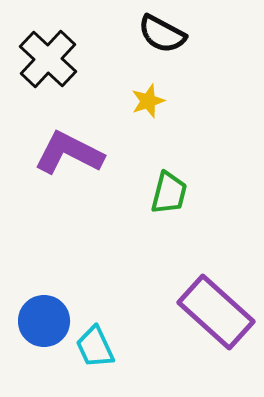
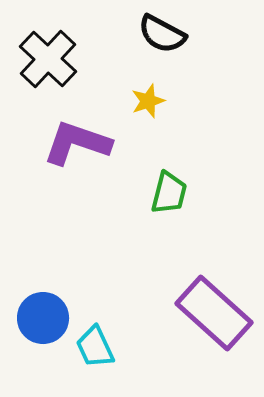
purple L-shape: moved 8 px right, 10 px up; rotated 8 degrees counterclockwise
purple rectangle: moved 2 px left, 1 px down
blue circle: moved 1 px left, 3 px up
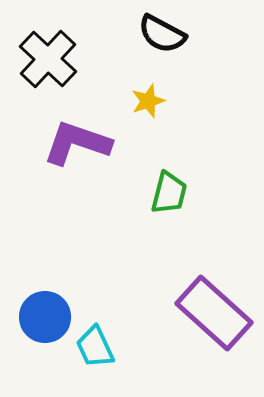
blue circle: moved 2 px right, 1 px up
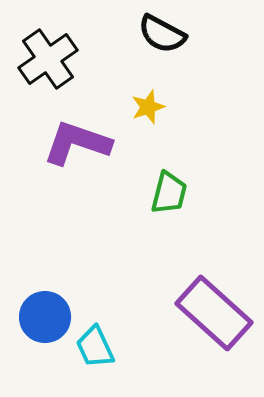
black cross: rotated 12 degrees clockwise
yellow star: moved 6 px down
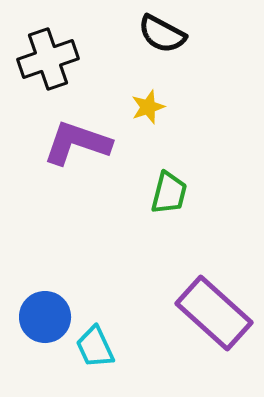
black cross: rotated 16 degrees clockwise
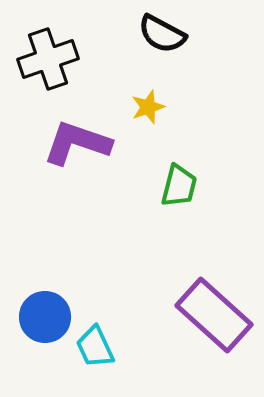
green trapezoid: moved 10 px right, 7 px up
purple rectangle: moved 2 px down
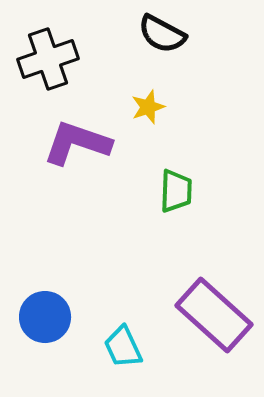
green trapezoid: moved 3 px left, 5 px down; rotated 12 degrees counterclockwise
cyan trapezoid: moved 28 px right
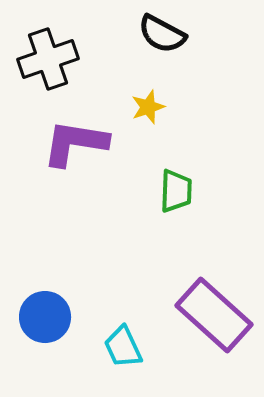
purple L-shape: moved 2 px left; rotated 10 degrees counterclockwise
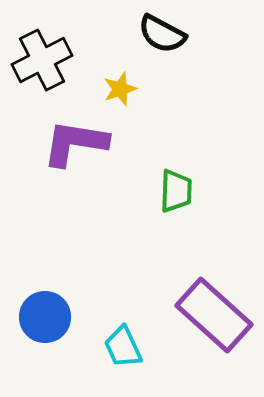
black cross: moved 6 px left, 1 px down; rotated 8 degrees counterclockwise
yellow star: moved 28 px left, 18 px up
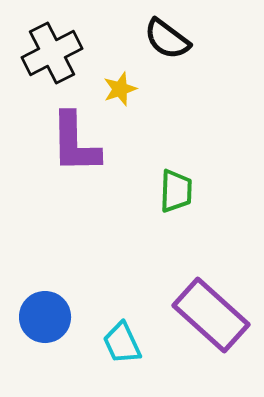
black semicircle: moved 5 px right, 5 px down; rotated 9 degrees clockwise
black cross: moved 10 px right, 7 px up
purple L-shape: rotated 100 degrees counterclockwise
purple rectangle: moved 3 px left
cyan trapezoid: moved 1 px left, 4 px up
